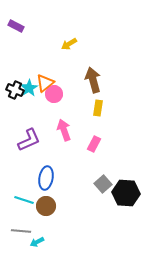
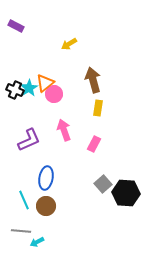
cyan line: rotated 48 degrees clockwise
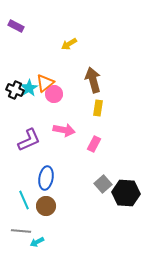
pink arrow: rotated 120 degrees clockwise
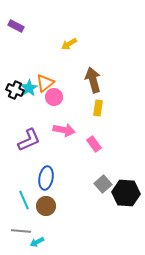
pink circle: moved 3 px down
pink rectangle: rotated 63 degrees counterclockwise
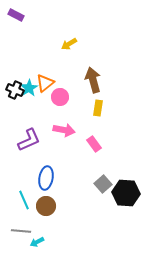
purple rectangle: moved 11 px up
pink circle: moved 6 px right
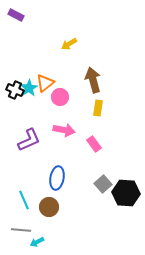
blue ellipse: moved 11 px right
brown circle: moved 3 px right, 1 px down
gray line: moved 1 px up
